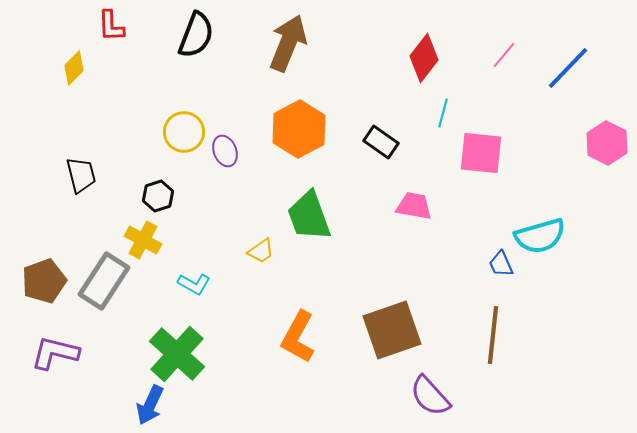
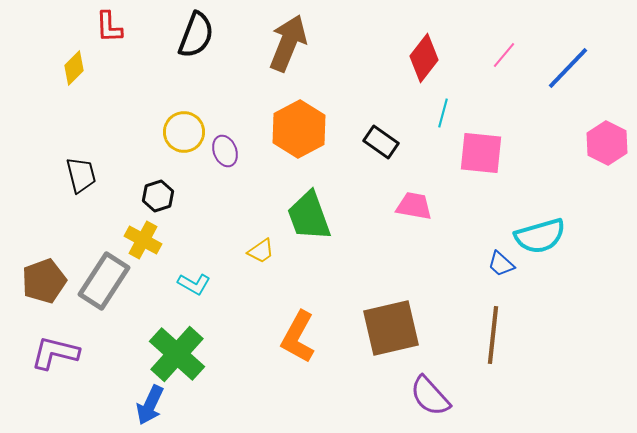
red L-shape: moved 2 px left, 1 px down
blue trapezoid: rotated 24 degrees counterclockwise
brown square: moved 1 px left, 2 px up; rotated 6 degrees clockwise
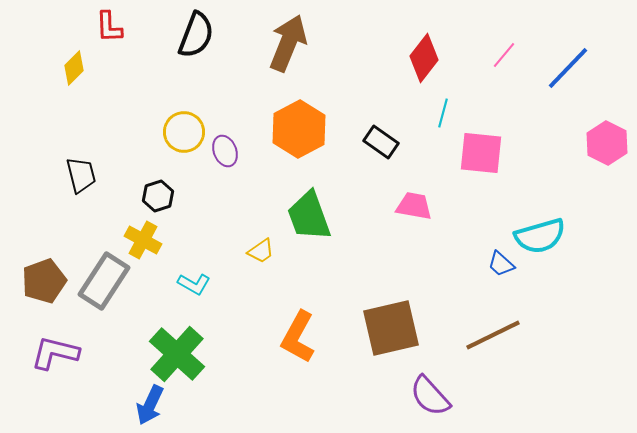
brown line: rotated 58 degrees clockwise
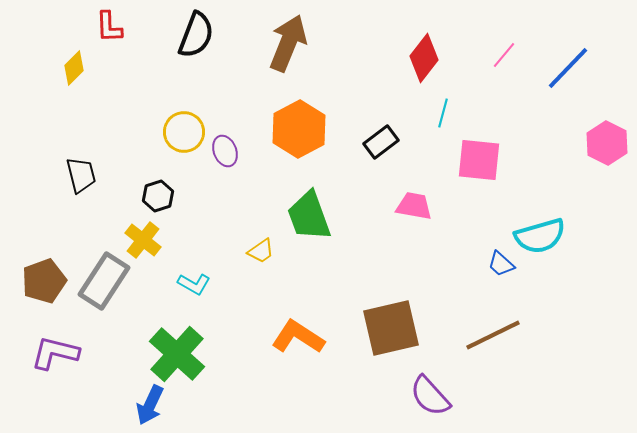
black rectangle: rotated 72 degrees counterclockwise
pink square: moved 2 px left, 7 px down
yellow cross: rotated 9 degrees clockwise
orange L-shape: rotated 94 degrees clockwise
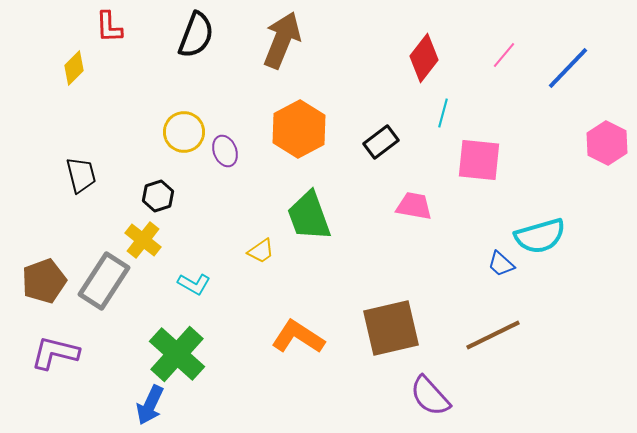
brown arrow: moved 6 px left, 3 px up
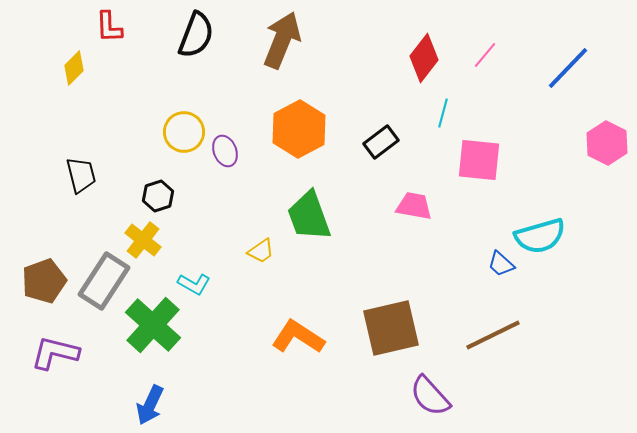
pink line: moved 19 px left
green cross: moved 24 px left, 29 px up
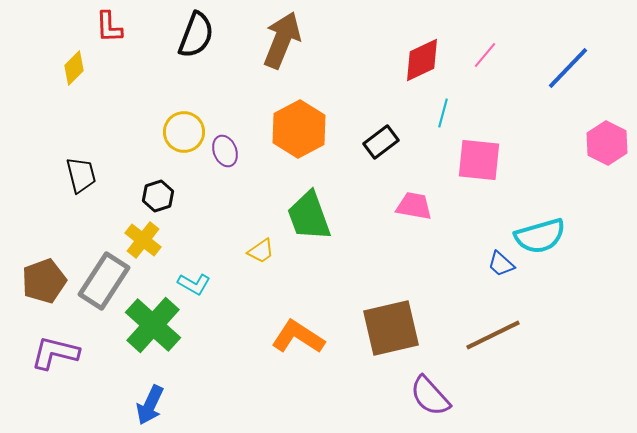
red diamond: moved 2 px left, 2 px down; rotated 27 degrees clockwise
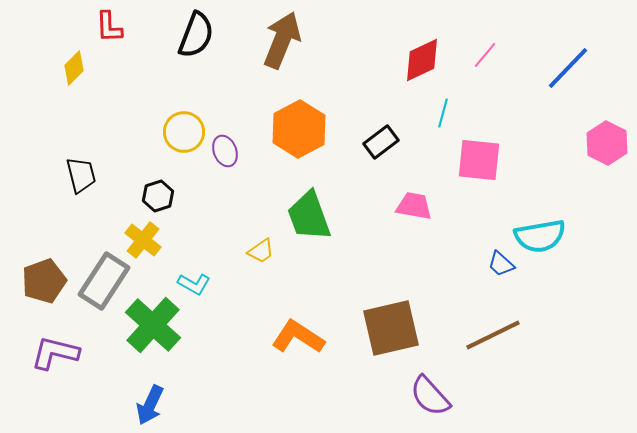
cyan semicircle: rotated 6 degrees clockwise
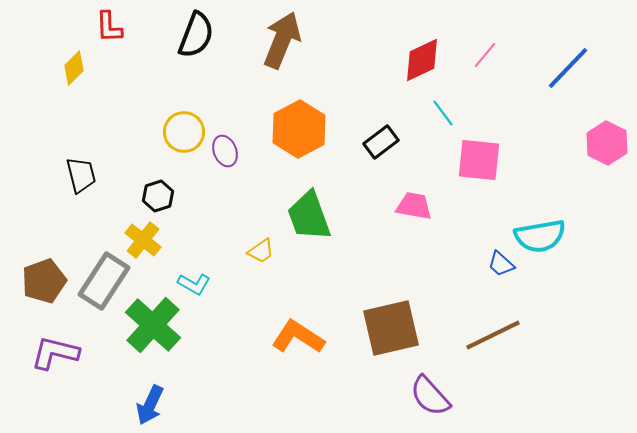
cyan line: rotated 52 degrees counterclockwise
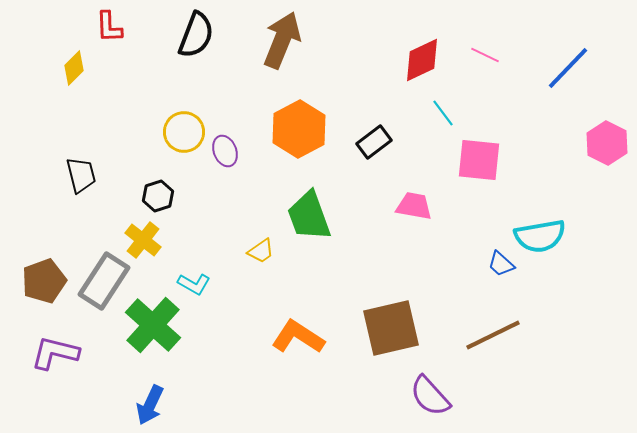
pink line: rotated 76 degrees clockwise
black rectangle: moved 7 px left
